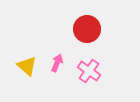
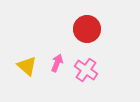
pink cross: moved 3 px left, 1 px up
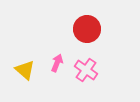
yellow triangle: moved 2 px left, 4 px down
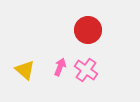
red circle: moved 1 px right, 1 px down
pink arrow: moved 3 px right, 4 px down
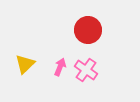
yellow triangle: moved 6 px up; rotated 35 degrees clockwise
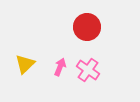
red circle: moved 1 px left, 3 px up
pink cross: moved 2 px right
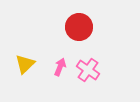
red circle: moved 8 px left
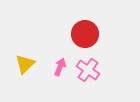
red circle: moved 6 px right, 7 px down
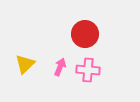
pink cross: rotated 30 degrees counterclockwise
